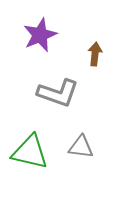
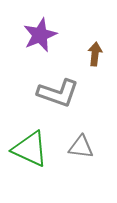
green triangle: moved 3 px up; rotated 12 degrees clockwise
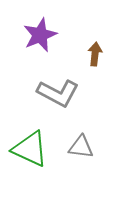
gray L-shape: rotated 9 degrees clockwise
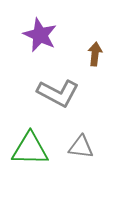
purple star: rotated 24 degrees counterclockwise
green triangle: rotated 24 degrees counterclockwise
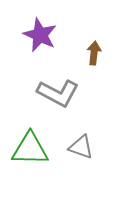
brown arrow: moved 1 px left, 1 px up
gray triangle: rotated 12 degrees clockwise
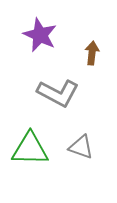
brown arrow: moved 2 px left
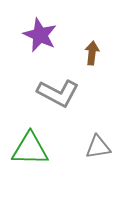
gray triangle: moved 17 px right; rotated 28 degrees counterclockwise
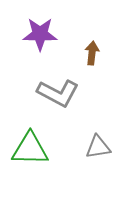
purple star: moved 1 px up; rotated 24 degrees counterclockwise
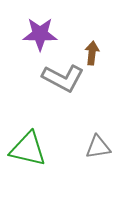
gray L-shape: moved 5 px right, 15 px up
green triangle: moved 2 px left; rotated 12 degrees clockwise
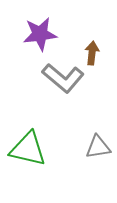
purple star: rotated 8 degrees counterclockwise
gray L-shape: rotated 12 degrees clockwise
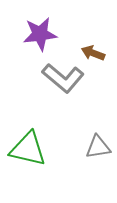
brown arrow: moved 1 px right; rotated 75 degrees counterclockwise
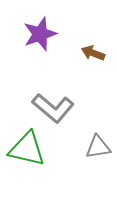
purple star: rotated 12 degrees counterclockwise
gray L-shape: moved 10 px left, 30 px down
green triangle: moved 1 px left
